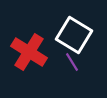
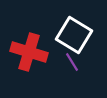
red cross: rotated 15 degrees counterclockwise
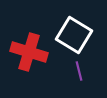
purple line: moved 7 px right, 9 px down; rotated 18 degrees clockwise
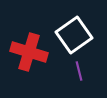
white square: rotated 24 degrees clockwise
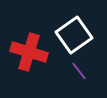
purple line: rotated 24 degrees counterclockwise
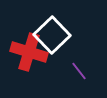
white square: moved 22 px left; rotated 9 degrees counterclockwise
